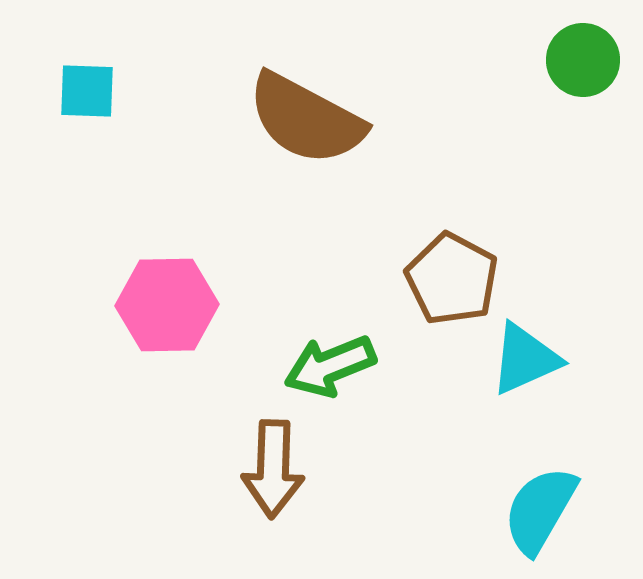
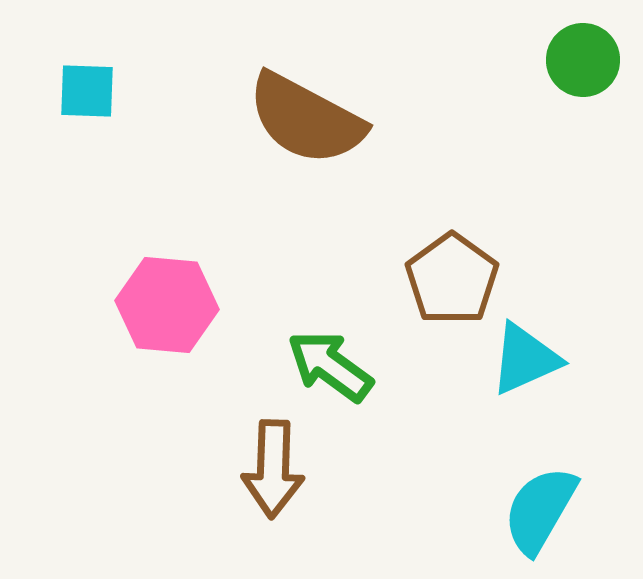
brown pentagon: rotated 8 degrees clockwise
pink hexagon: rotated 6 degrees clockwise
green arrow: rotated 58 degrees clockwise
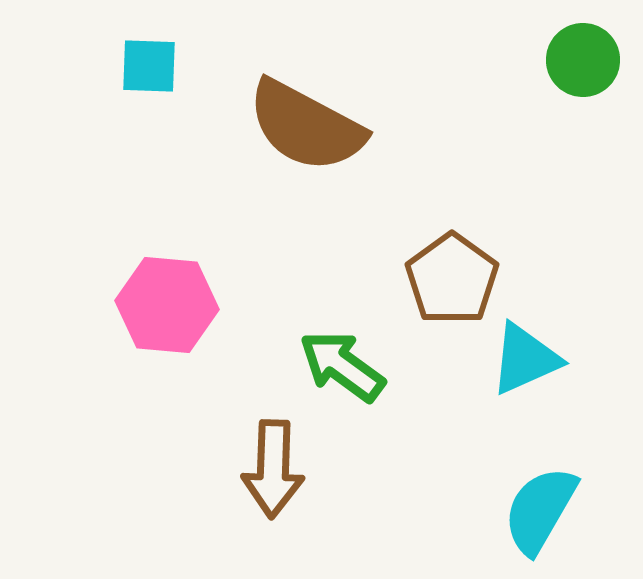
cyan square: moved 62 px right, 25 px up
brown semicircle: moved 7 px down
green arrow: moved 12 px right
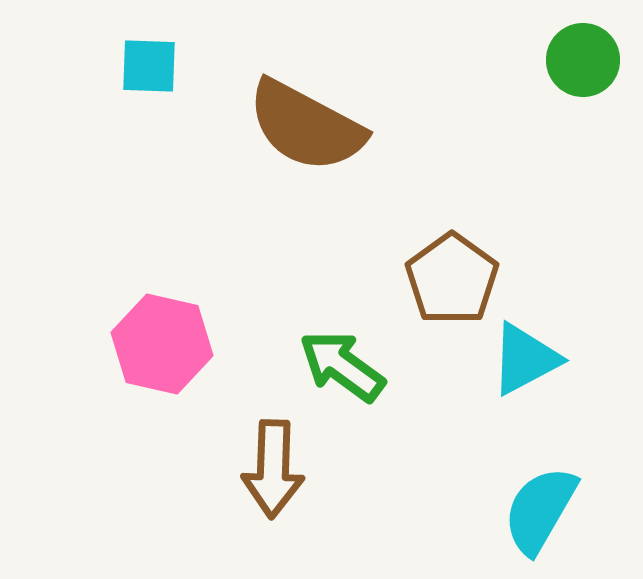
pink hexagon: moved 5 px left, 39 px down; rotated 8 degrees clockwise
cyan triangle: rotated 4 degrees counterclockwise
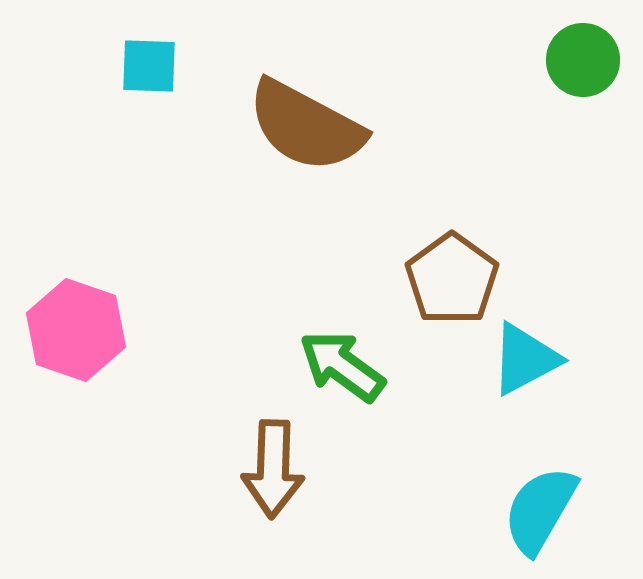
pink hexagon: moved 86 px left, 14 px up; rotated 6 degrees clockwise
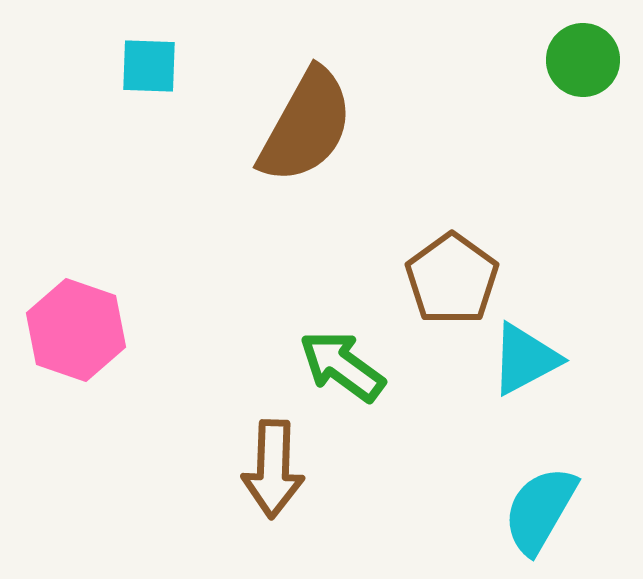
brown semicircle: rotated 89 degrees counterclockwise
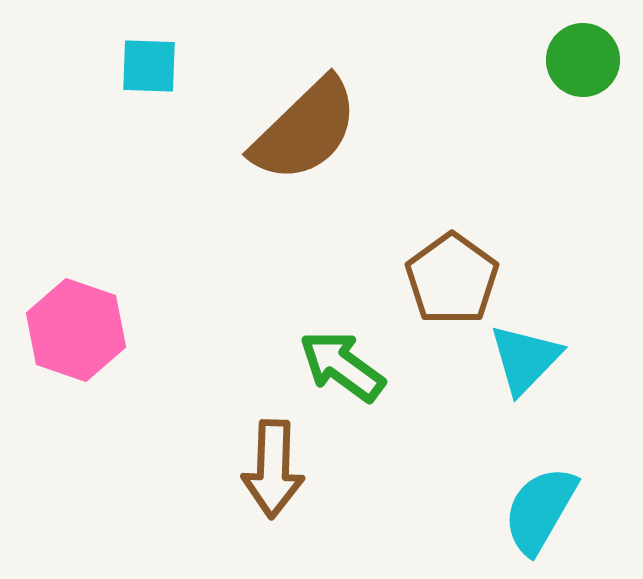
brown semicircle: moved 1 px left, 4 px down; rotated 17 degrees clockwise
cyan triangle: rotated 18 degrees counterclockwise
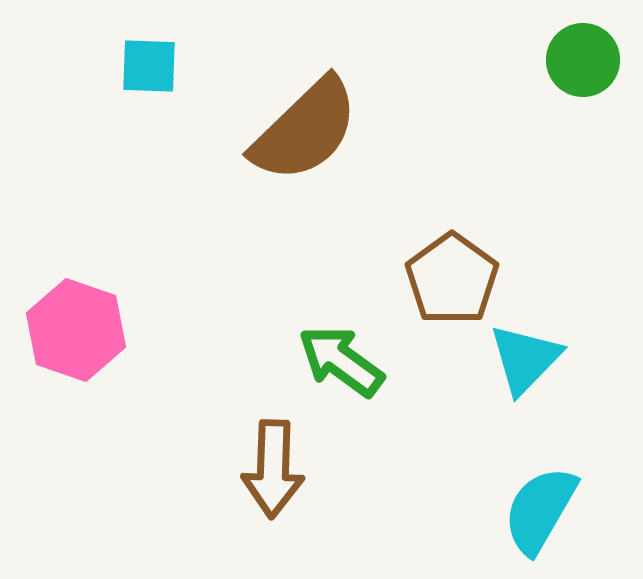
green arrow: moved 1 px left, 5 px up
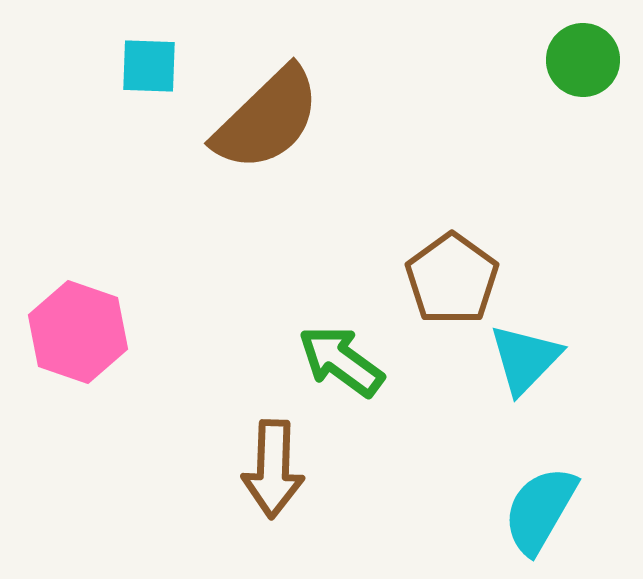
brown semicircle: moved 38 px left, 11 px up
pink hexagon: moved 2 px right, 2 px down
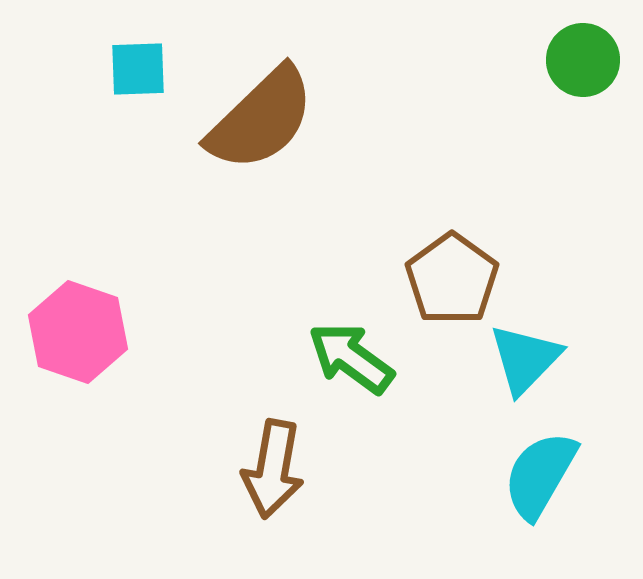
cyan square: moved 11 px left, 3 px down; rotated 4 degrees counterclockwise
brown semicircle: moved 6 px left
green arrow: moved 10 px right, 3 px up
brown arrow: rotated 8 degrees clockwise
cyan semicircle: moved 35 px up
